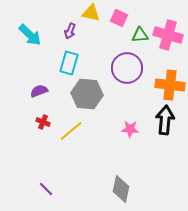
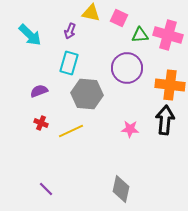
red cross: moved 2 px left, 1 px down
yellow line: rotated 15 degrees clockwise
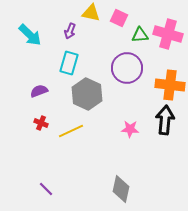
pink cross: moved 1 px up
gray hexagon: rotated 20 degrees clockwise
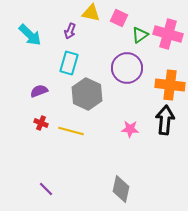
green triangle: rotated 30 degrees counterclockwise
yellow line: rotated 40 degrees clockwise
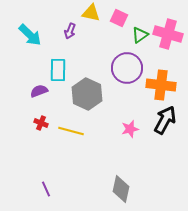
cyan rectangle: moved 11 px left, 7 px down; rotated 15 degrees counterclockwise
orange cross: moved 9 px left
black arrow: rotated 24 degrees clockwise
pink star: rotated 18 degrees counterclockwise
purple line: rotated 21 degrees clockwise
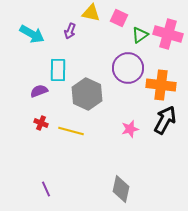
cyan arrow: moved 2 px right, 1 px up; rotated 15 degrees counterclockwise
purple circle: moved 1 px right
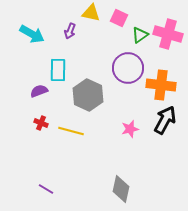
gray hexagon: moved 1 px right, 1 px down
purple line: rotated 35 degrees counterclockwise
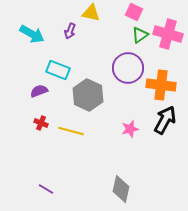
pink square: moved 15 px right, 6 px up
cyan rectangle: rotated 70 degrees counterclockwise
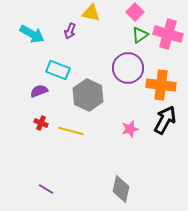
pink square: moved 1 px right; rotated 18 degrees clockwise
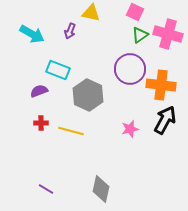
pink square: rotated 18 degrees counterclockwise
purple circle: moved 2 px right, 1 px down
red cross: rotated 24 degrees counterclockwise
gray diamond: moved 20 px left
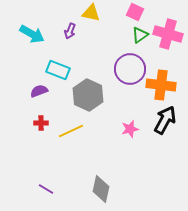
yellow line: rotated 40 degrees counterclockwise
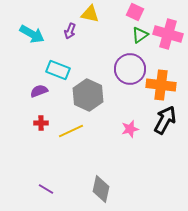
yellow triangle: moved 1 px left, 1 px down
